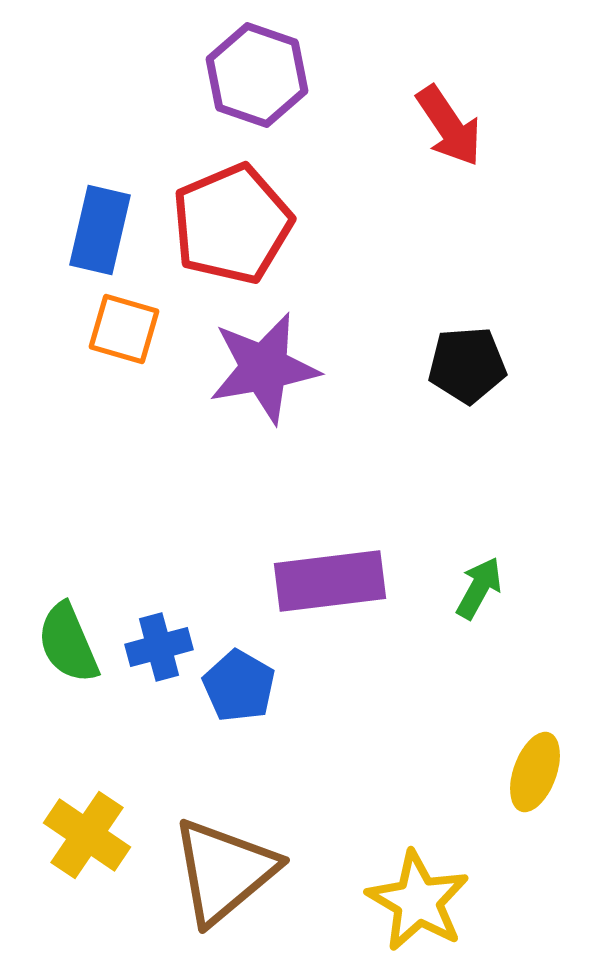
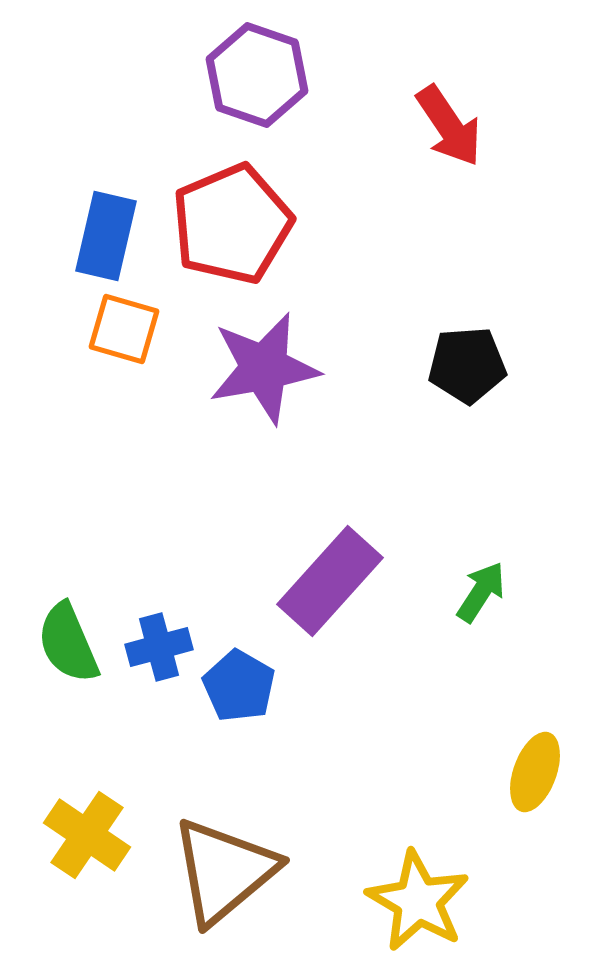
blue rectangle: moved 6 px right, 6 px down
purple rectangle: rotated 41 degrees counterclockwise
green arrow: moved 2 px right, 4 px down; rotated 4 degrees clockwise
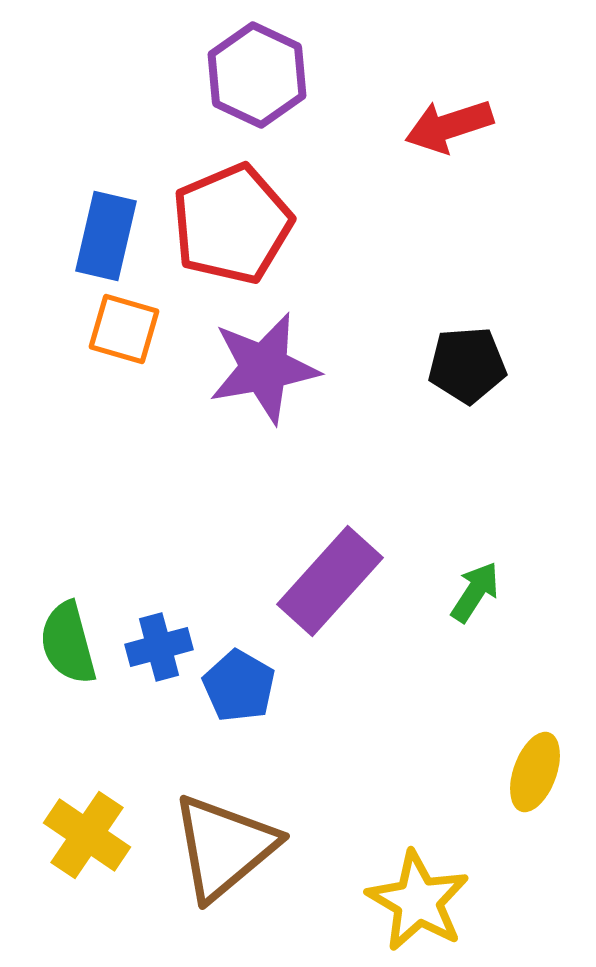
purple hexagon: rotated 6 degrees clockwise
red arrow: rotated 106 degrees clockwise
green arrow: moved 6 px left
green semicircle: rotated 8 degrees clockwise
brown triangle: moved 24 px up
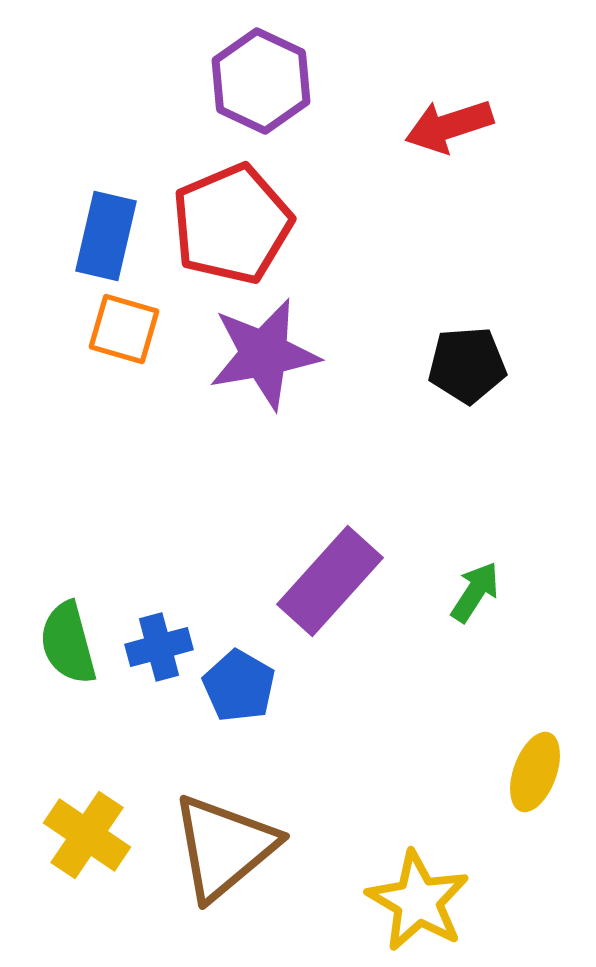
purple hexagon: moved 4 px right, 6 px down
purple star: moved 14 px up
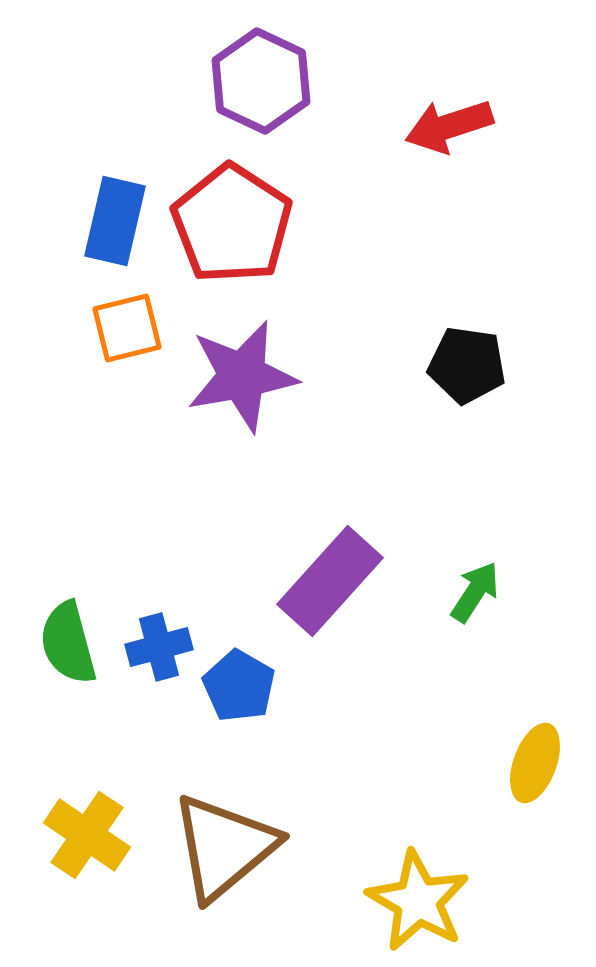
red pentagon: rotated 16 degrees counterclockwise
blue rectangle: moved 9 px right, 15 px up
orange square: moved 3 px right, 1 px up; rotated 30 degrees counterclockwise
purple star: moved 22 px left, 22 px down
black pentagon: rotated 12 degrees clockwise
yellow ellipse: moved 9 px up
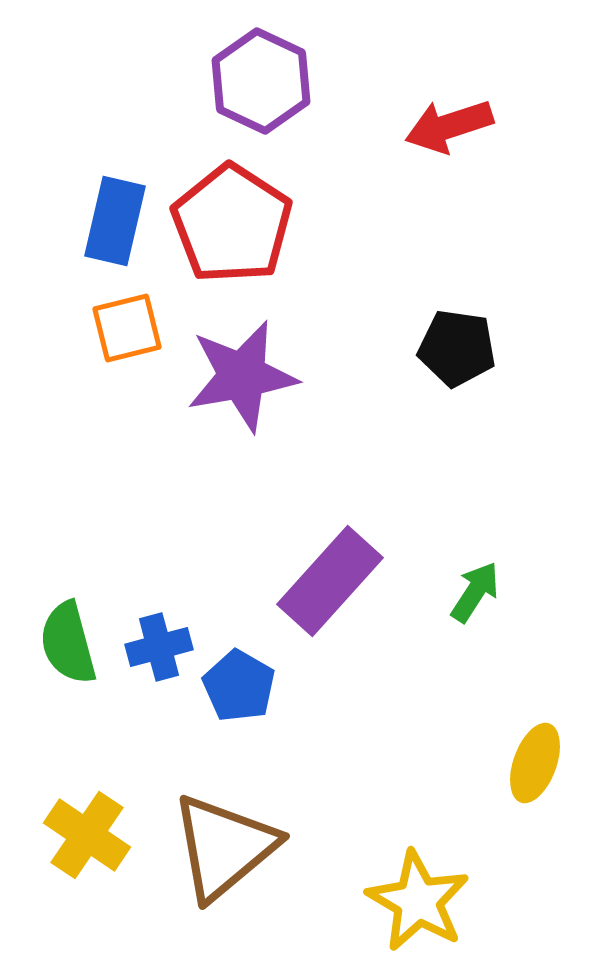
black pentagon: moved 10 px left, 17 px up
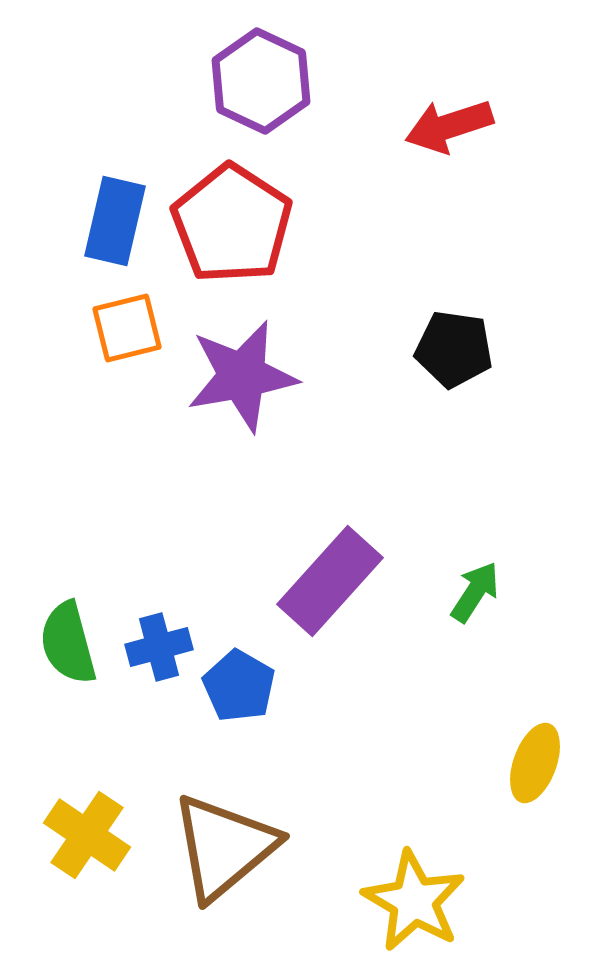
black pentagon: moved 3 px left, 1 px down
yellow star: moved 4 px left
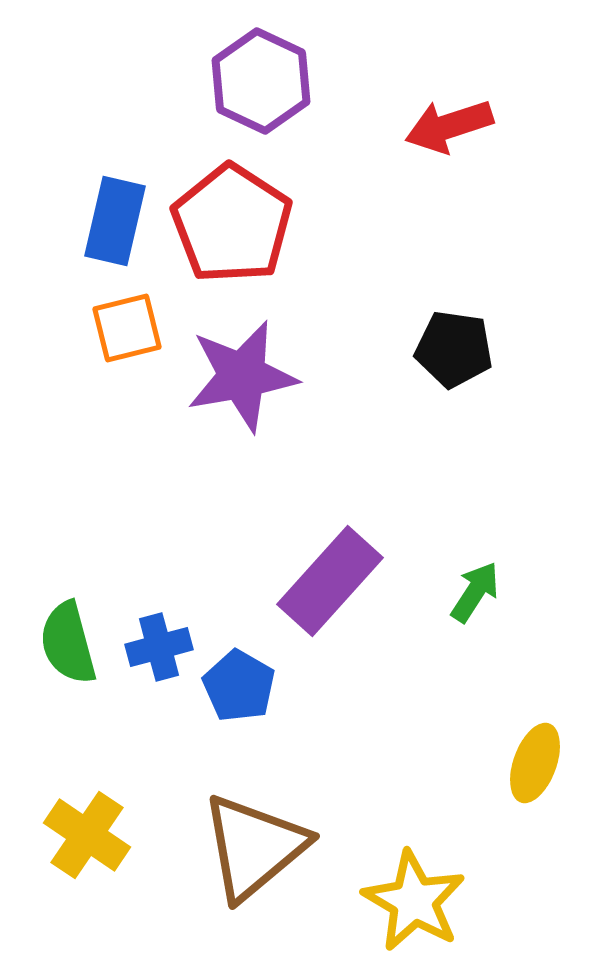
brown triangle: moved 30 px right
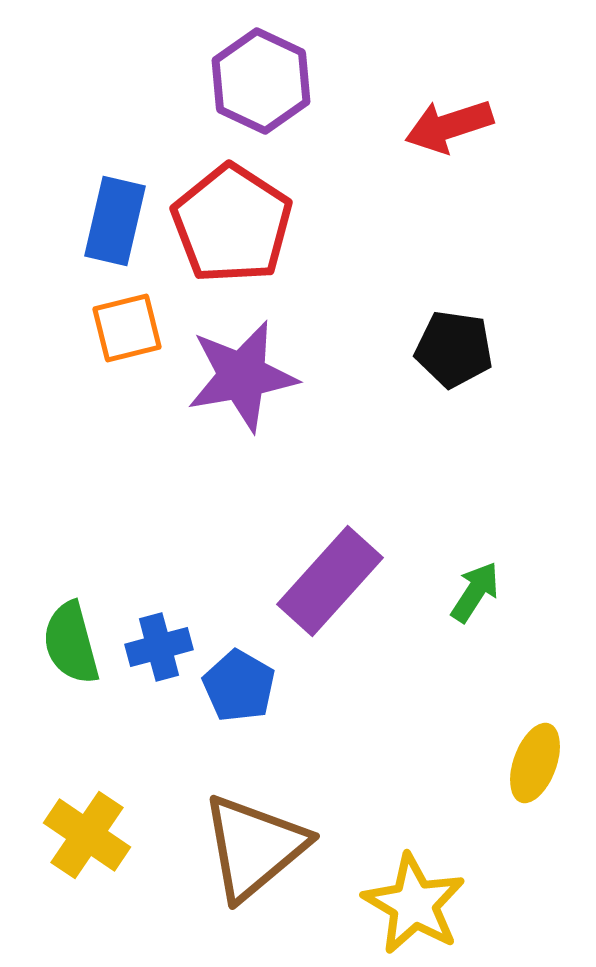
green semicircle: moved 3 px right
yellow star: moved 3 px down
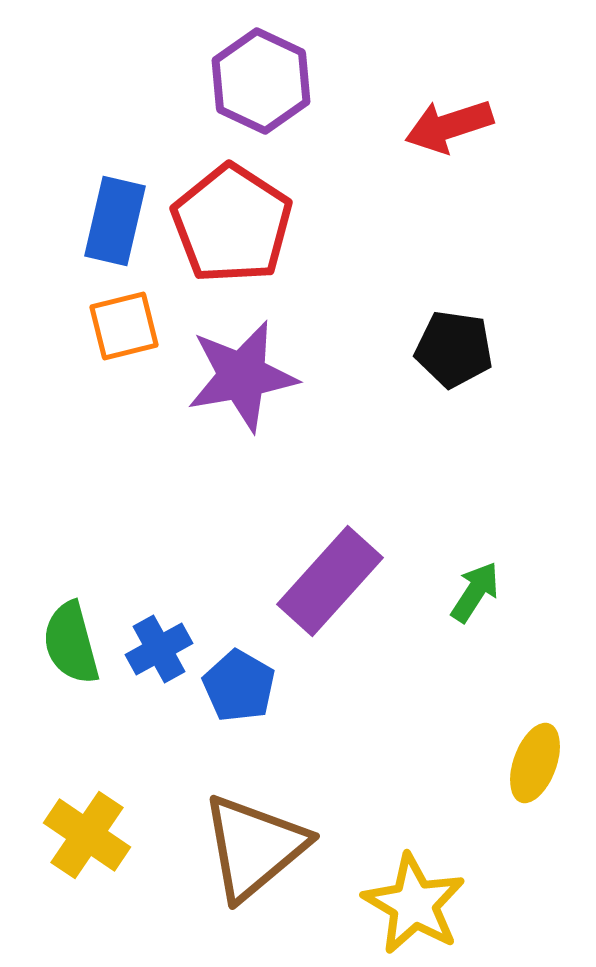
orange square: moved 3 px left, 2 px up
blue cross: moved 2 px down; rotated 14 degrees counterclockwise
